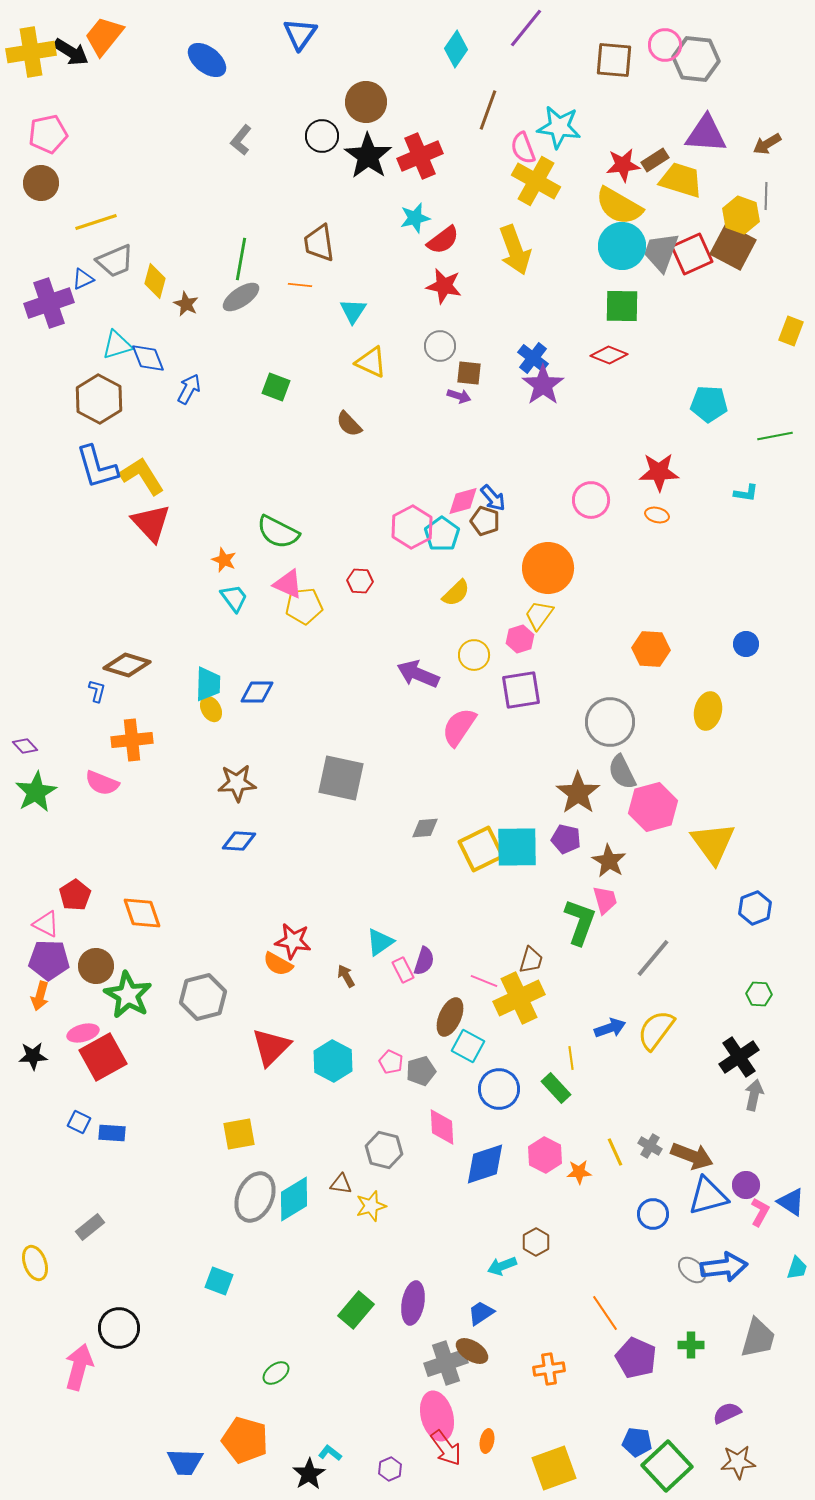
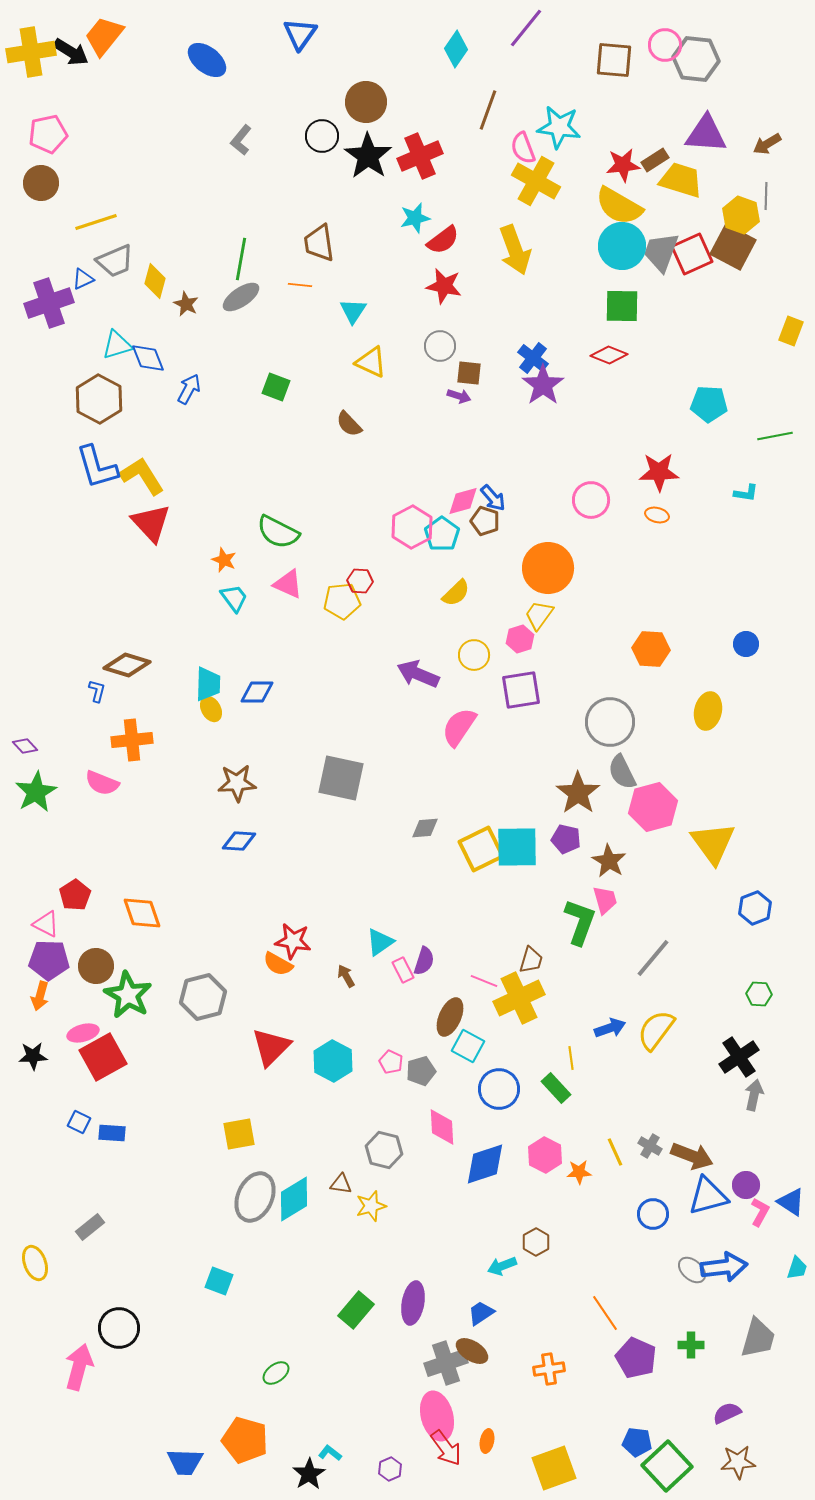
yellow pentagon at (304, 606): moved 38 px right, 5 px up
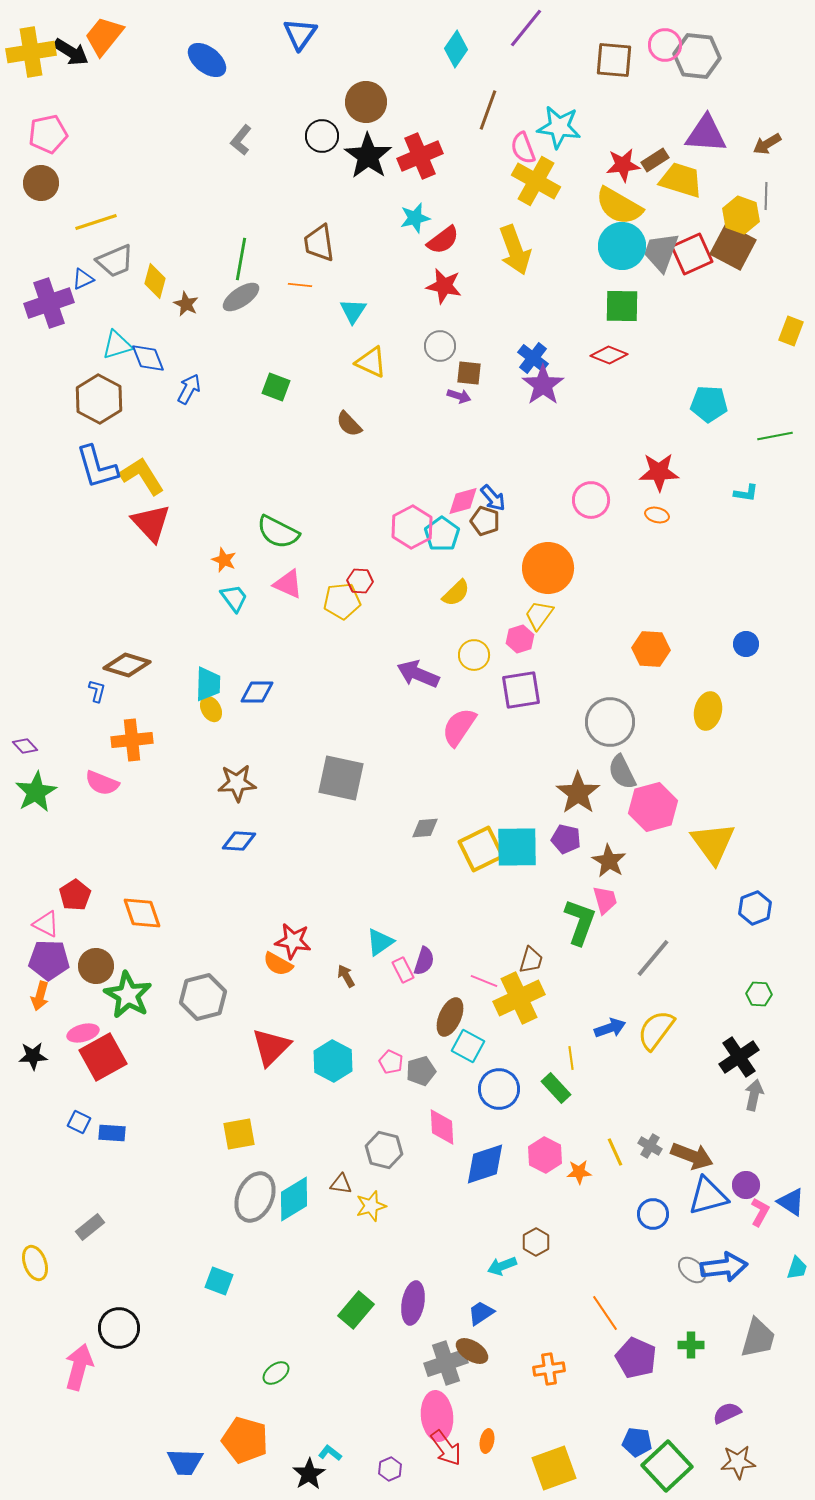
gray hexagon at (696, 59): moved 1 px right, 3 px up
pink ellipse at (437, 1416): rotated 9 degrees clockwise
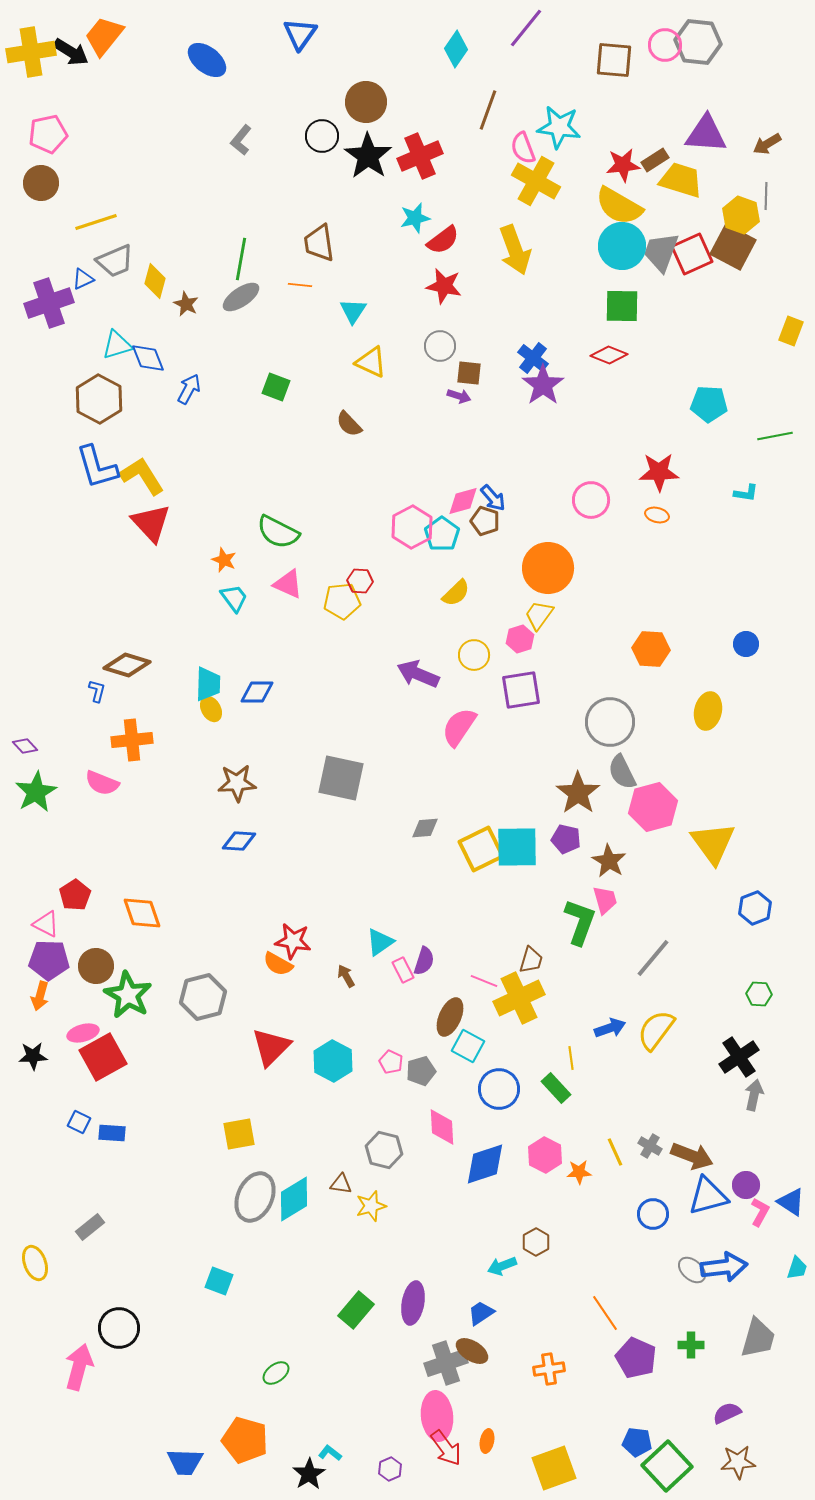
gray hexagon at (697, 56): moved 1 px right, 14 px up
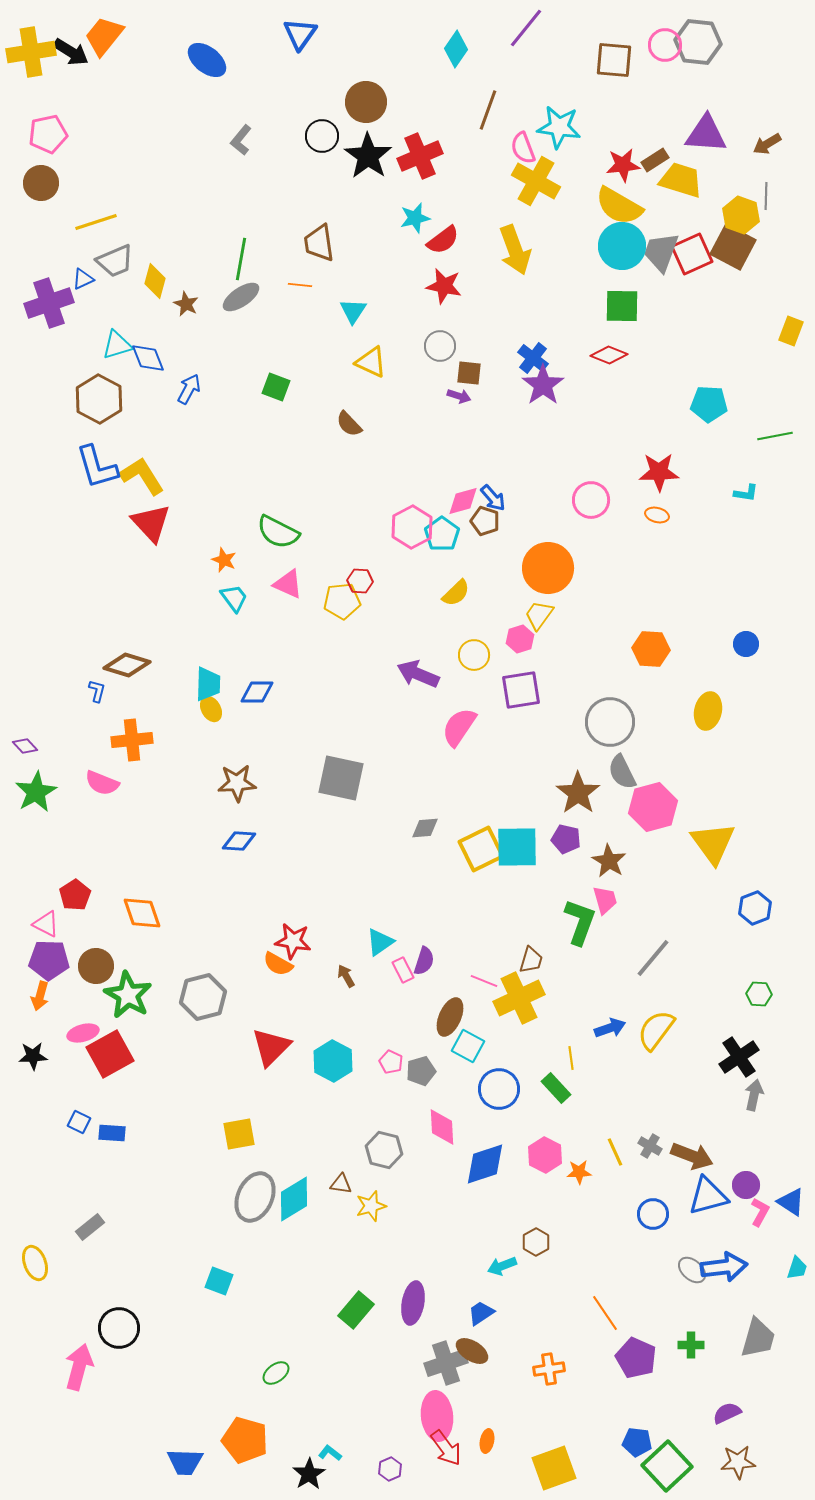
red square at (103, 1057): moved 7 px right, 3 px up
